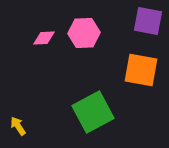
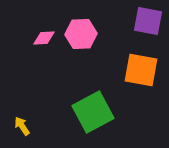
pink hexagon: moved 3 px left, 1 px down
yellow arrow: moved 4 px right
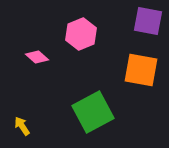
pink hexagon: rotated 20 degrees counterclockwise
pink diamond: moved 7 px left, 19 px down; rotated 45 degrees clockwise
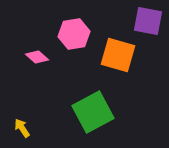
pink hexagon: moved 7 px left; rotated 12 degrees clockwise
orange square: moved 23 px left, 15 px up; rotated 6 degrees clockwise
yellow arrow: moved 2 px down
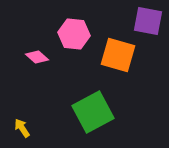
pink hexagon: rotated 16 degrees clockwise
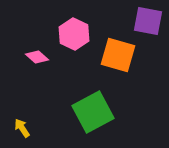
pink hexagon: rotated 20 degrees clockwise
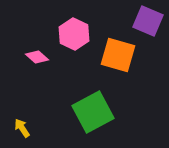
purple square: rotated 12 degrees clockwise
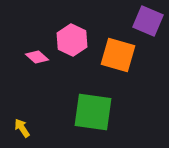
pink hexagon: moved 2 px left, 6 px down
green square: rotated 36 degrees clockwise
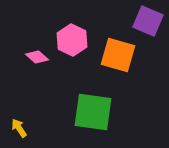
yellow arrow: moved 3 px left
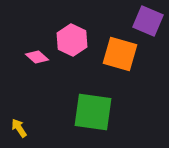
orange square: moved 2 px right, 1 px up
